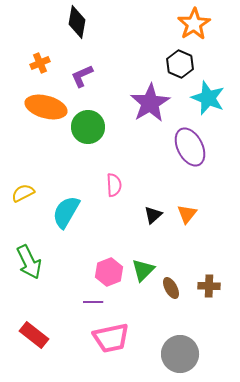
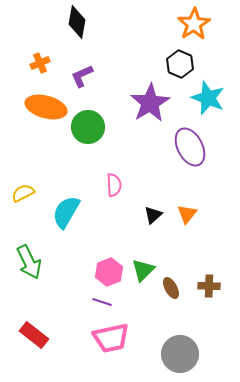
purple line: moved 9 px right; rotated 18 degrees clockwise
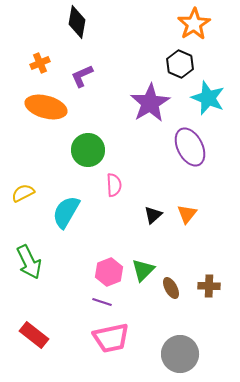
green circle: moved 23 px down
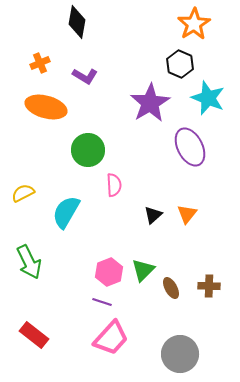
purple L-shape: moved 3 px right; rotated 125 degrees counterclockwise
pink trapezoid: rotated 36 degrees counterclockwise
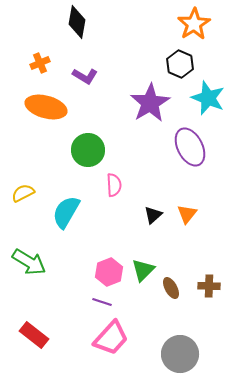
green arrow: rotated 32 degrees counterclockwise
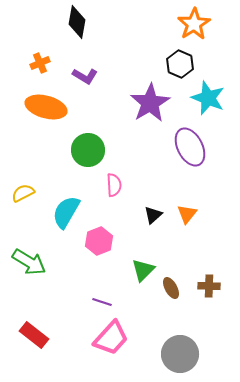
pink hexagon: moved 10 px left, 31 px up
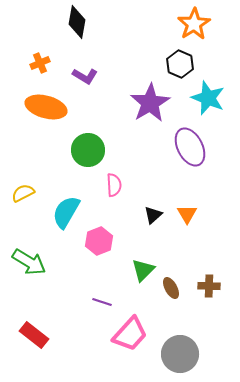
orange triangle: rotated 10 degrees counterclockwise
pink trapezoid: moved 19 px right, 4 px up
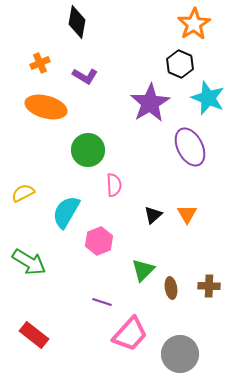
brown ellipse: rotated 20 degrees clockwise
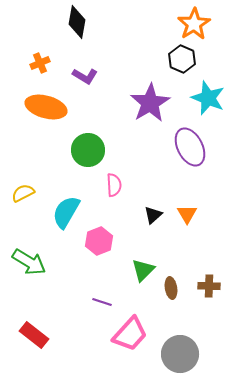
black hexagon: moved 2 px right, 5 px up
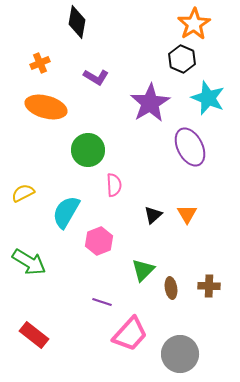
purple L-shape: moved 11 px right, 1 px down
